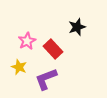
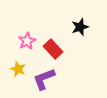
black star: moved 3 px right
yellow star: moved 1 px left, 2 px down
purple L-shape: moved 2 px left
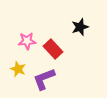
pink star: rotated 24 degrees clockwise
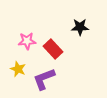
black star: rotated 18 degrees clockwise
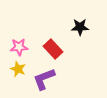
pink star: moved 8 px left, 6 px down
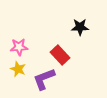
red rectangle: moved 7 px right, 6 px down
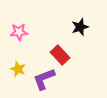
black star: rotated 18 degrees counterclockwise
pink star: moved 15 px up
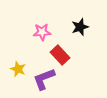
pink star: moved 23 px right
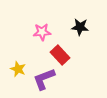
black star: rotated 24 degrees clockwise
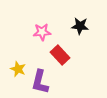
black star: moved 1 px up
purple L-shape: moved 4 px left, 3 px down; rotated 55 degrees counterclockwise
